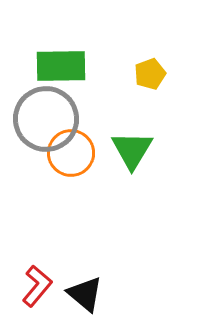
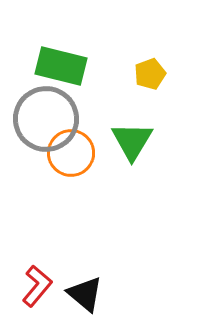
green rectangle: rotated 15 degrees clockwise
green triangle: moved 9 px up
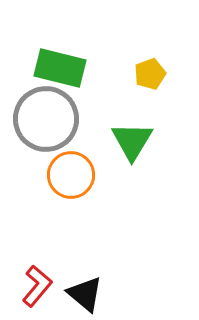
green rectangle: moved 1 px left, 2 px down
orange circle: moved 22 px down
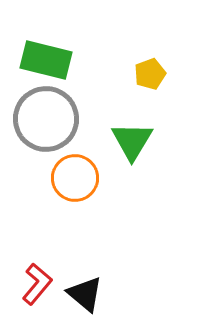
green rectangle: moved 14 px left, 8 px up
orange circle: moved 4 px right, 3 px down
red L-shape: moved 2 px up
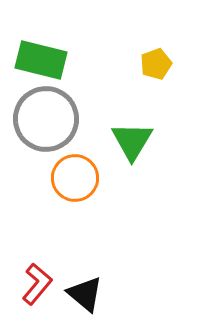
green rectangle: moved 5 px left
yellow pentagon: moved 6 px right, 10 px up
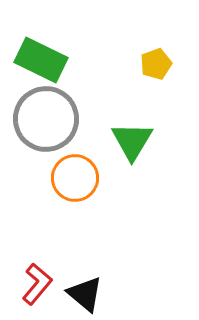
green rectangle: rotated 12 degrees clockwise
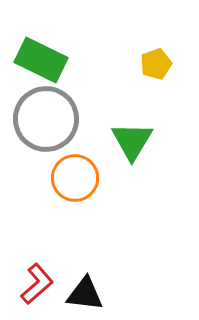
red L-shape: rotated 9 degrees clockwise
black triangle: rotated 33 degrees counterclockwise
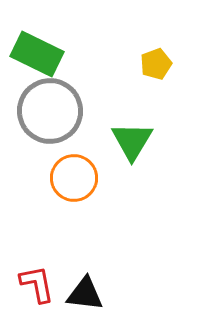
green rectangle: moved 4 px left, 6 px up
gray circle: moved 4 px right, 8 px up
orange circle: moved 1 px left
red L-shape: rotated 60 degrees counterclockwise
